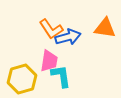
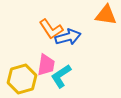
orange triangle: moved 1 px right, 13 px up
pink trapezoid: moved 3 px left, 4 px down
cyan L-shape: rotated 115 degrees counterclockwise
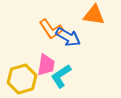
orange triangle: moved 12 px left
blue arrow: rotated 45 degrees clockwise
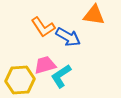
orange L-shape: moved 8 px left, 2 px up
pink trapezoid: moved 1 px left; rotated 115 degrees counterclockwise
yellow hexagon: moved 2 px left, 1 px down; rotated 12 degrees clockwise
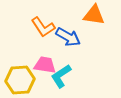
pink trapezoid: rotated 25 degrees clockwise
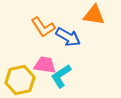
yellow hexagon: rotated 8 degrees counterclockwise
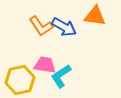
orange triangle: moved 1 px right, 1 px down
orange L-shape: moved 2 px left, 1 px up
blue arrow: moved 4 px left, 10 px up
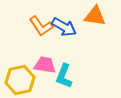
cyan L-shape: moved 3 px right; rotated 35 degrees counterclockwise
